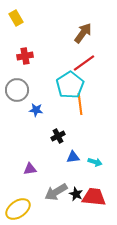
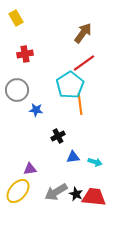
red cross: moved 2 px up
yellow ellipse: moved 18 px up; rotated 15 degrees counterclockwise
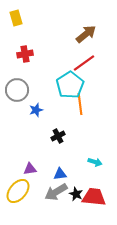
yellow rectangle: rotated 14 degrees clockwise
brown arrow: moved 3 px right, 1 px down; rotated 15 degrees clockwise
blue star: rotated 24 degrees counterclockwise
blue triangle: moved 13 px left, 17 px down
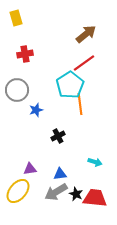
red trapezoid: moved 1 px right, 1 px down
